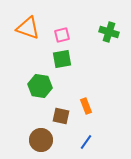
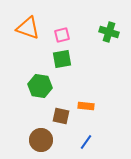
orange rectangle: rotated 63 degrees counterclockwise
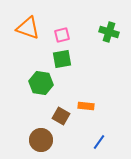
green hexagon: moved 1 px right, 3 px up
brown square: rotated 18 degrees clockwise
blue line: moved 13 px right
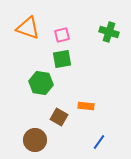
brown square: moved 2 px left, 1 px down
brown circle: moved 6 px left
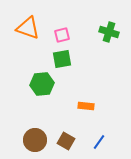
green hexagon: moved 1 px right, 1 px down; rotated 15 degrees counterclockwise
brown square: moved 7 px right, 24 px down
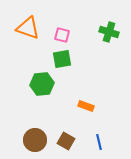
pink square: rotated 28 degrees clockwise
orange rectangle: rotated 14 degrees clockwise
blue line: rotated 49 degrees counterclockwise
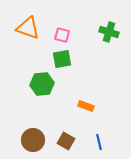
brown circle: moved 2 px left
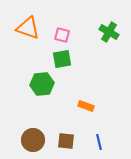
green cross: rotated 12 degrees clockwise
brown square: rotated 24 degrees counterclockwise
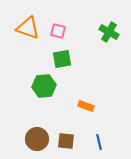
pink square: moved 4 px left, 4 px up
green hexagon: moved 2 px right, 2 px down
brown circle: moved 4 px right, 1 px up
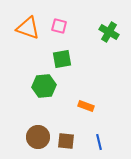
pink square: moved 1 px right, 5 px up
brown circle: moved 1 px right, 2 px up
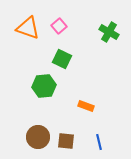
pink square: rotated 35 degrees clockwise
green square: rotated 36 degrees clockwise
